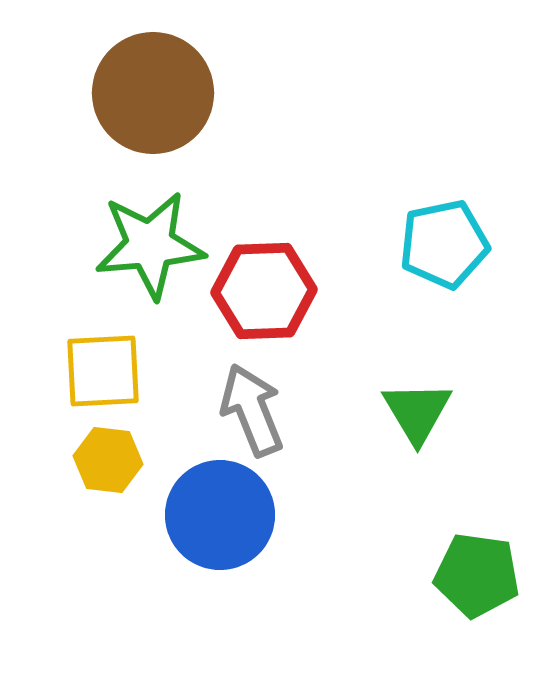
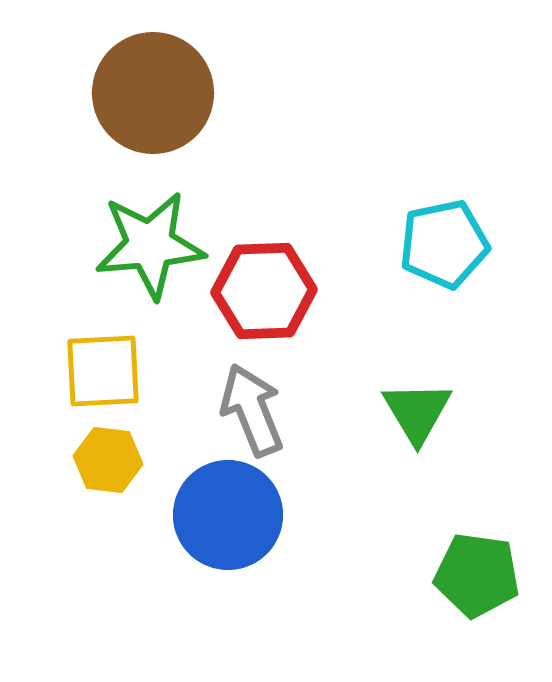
blue circle: moved 8 px right
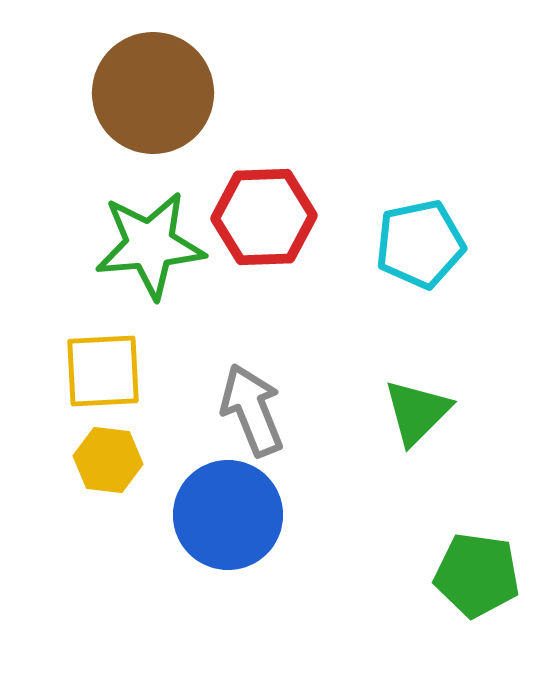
cyan pentagon: moved 24 px left
red hexagon: moved 74 px up
green triangle: rotated 16 degrees clockwise
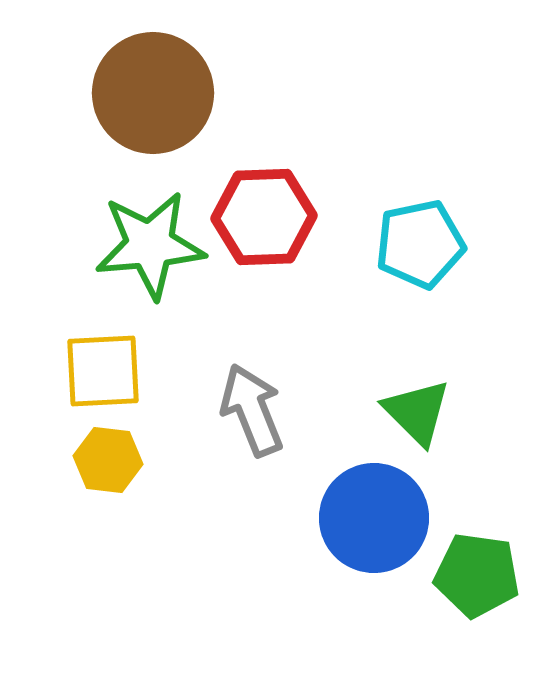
green triangle: rotated 30 degrees counterclockwise
blue circle: moved 146 px right, 3 px down
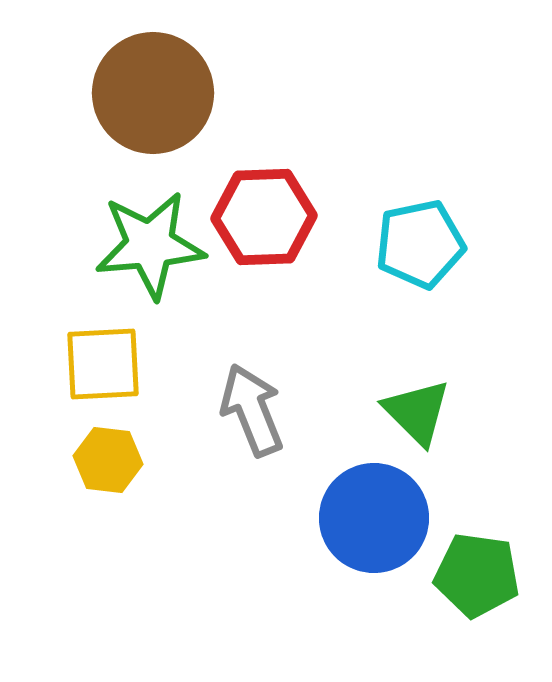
yellow square: moved 7 px up
